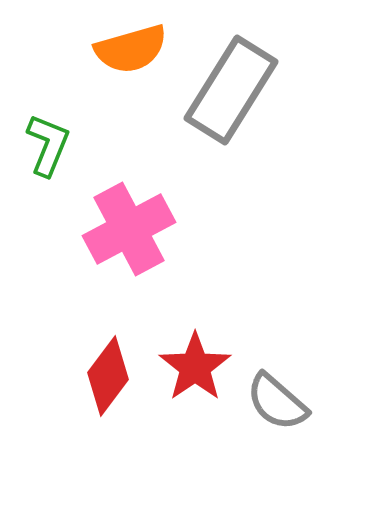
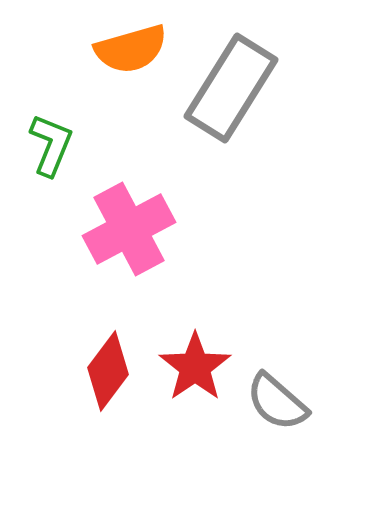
gray rectangle: moved 2 px up
green L-shape: moved 3 px right
red diamond: moved 5 px up
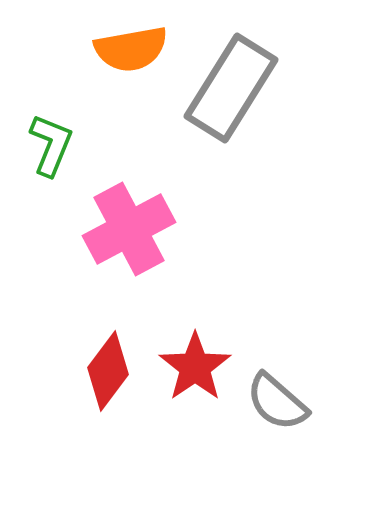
orange semicircle: rotated 6 degrees clockwise
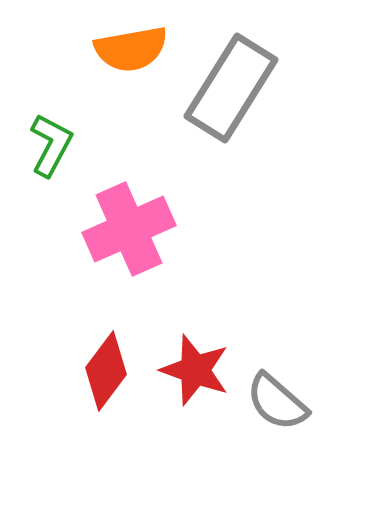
green L-shape: rotated 6 degrees clockwise
pink cross: rotated 4 degrees clockwise
red star: moved 3 px down; rotated 18 degrees counterclockwise
red diamond: moved 2 px left
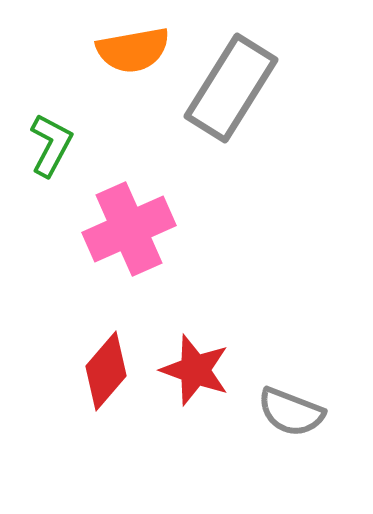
orange semicircle: moved 2 px right, 1 px down
red diamond: rotated 4 degrees clockwise
gray semicircle: moved 14 px right, 10 px down; rotated 20 degrees counterclockwise
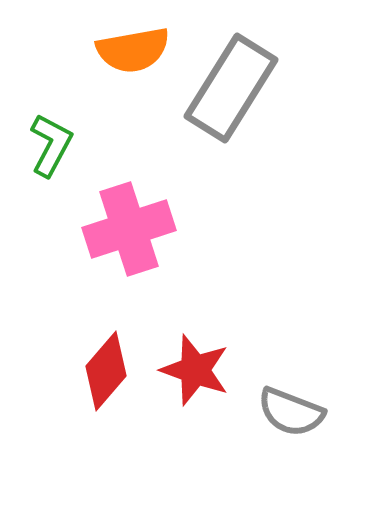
pink cross: rotated 6 degrees clockwise
